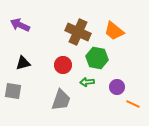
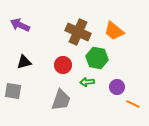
black triangle: moved 1 px right, 1 px up
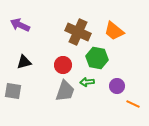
purple circle: moved 1 px up
gray trapezoid: moved 4 px right, 9 px up
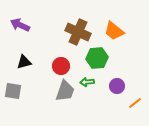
green hexagon: rotated 15 degrees counterclockwise
red circle: moved 2 px left, 1 px down
orange line: moved 2 px right, 1 px up; rotated 64 degrees counterclockwise
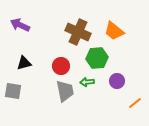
black triangle: moved 1 px down
purple circle: moved 5 px up
gray trapezoid: rotated 30 degrees counterclockwise
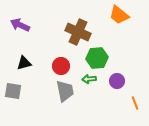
orange trapezoid: moved 5 px right, 16 px up
green arrow: moved 2 px right, 3 px up
orange line: rotated 72 degrees counterclockwise
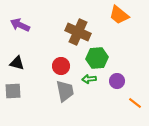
black triangle: moved 7 px left; rotated 28 degrees clockwise
gray square: rotated 12 degrees counterclockwise
orange line: rotated 32 degrees counterclockwise
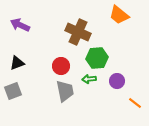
black triangle: rotated 35 degrees counterclockwise
gray square: rotated 18 degrees counterclockwise
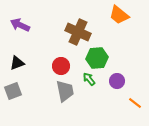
green arrow: rotated 56 degrees clockwise
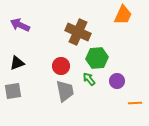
orange trapezoid: moved 4 px right; rotated 105 degrees counterclockwise
gray square: rotated 12 degrees clockwise
orange line: rotated 40 degrees counterclockwise
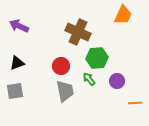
purple arrow: moved 1 px left, 1 px down
gray square: moved 2 px right
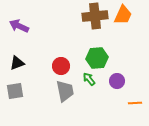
brown cross: moved 17 px right, 16 px up; rotated 30 degrees counterclockwise
